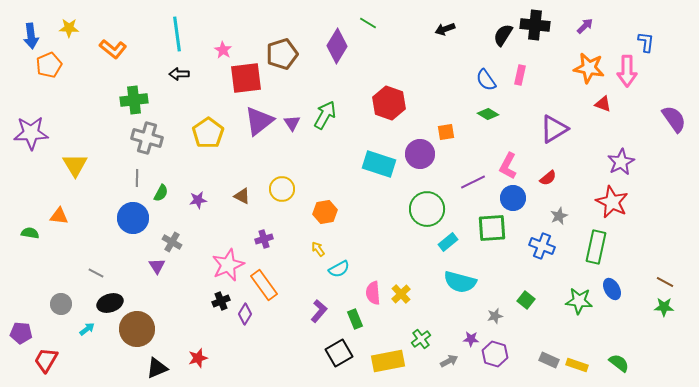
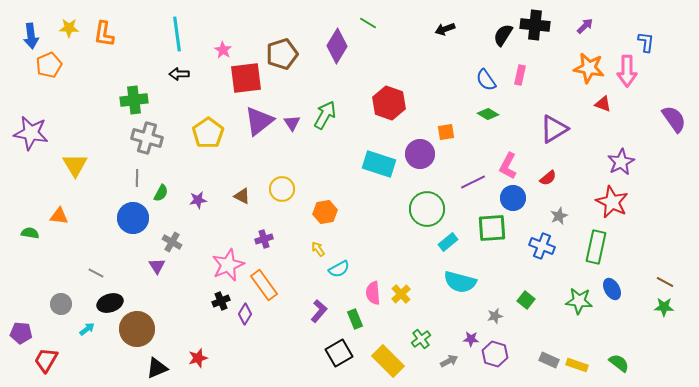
orange L-shape at (113, 49): moved 9 px left, 15 px up; rotated 60 degrees clockwise
purple star at (31, 133): rotated 12 degrees clockwise
yellow rectangle at (388, 361): rotated 56 degrees clockwise
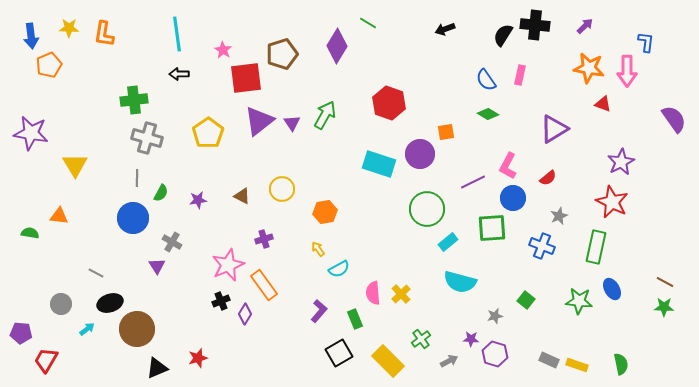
green semicircle at (619, 363): moved 2 px right, 1 px down; rotated 40 degrees clockwise
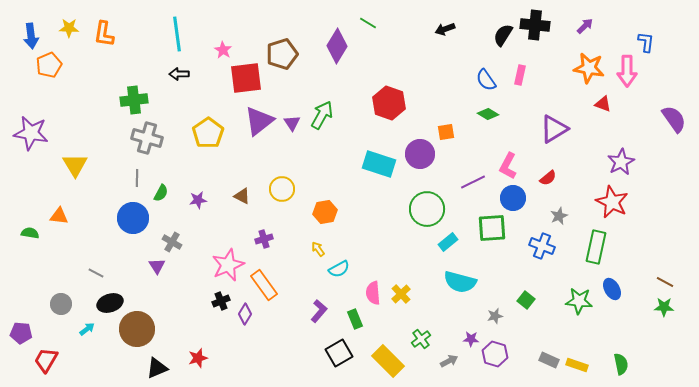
green arrow at (325, 115): moved 3 px left
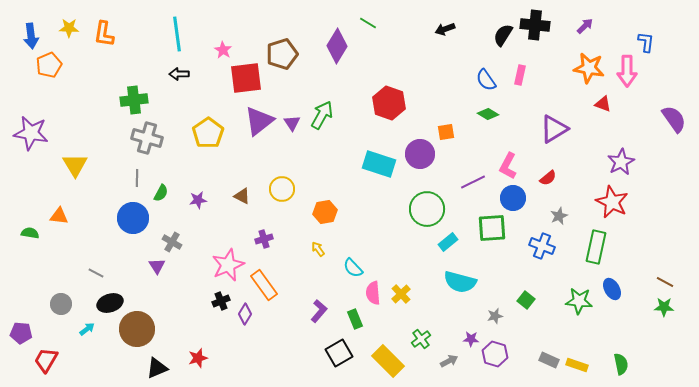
cyan semicircle at (339, 269): moved 14 px right, 1 px up; rotated 75 degrees clockwise
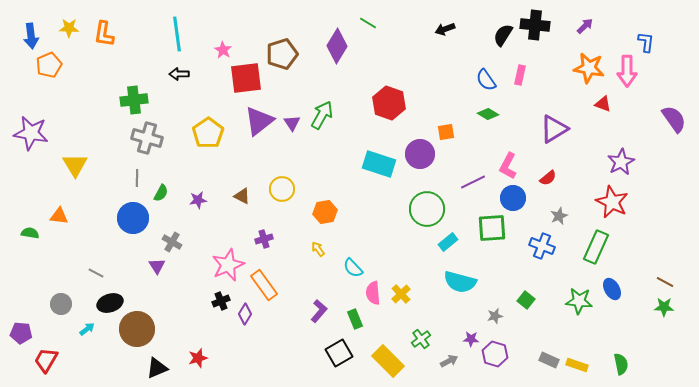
green rectangle at (596, 247): rotated 12 degrees clockwise
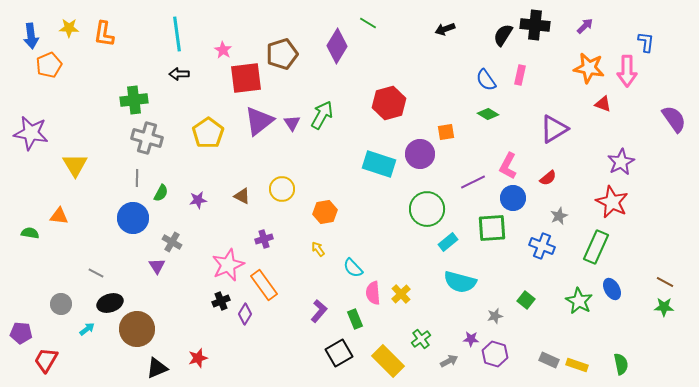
red hexagon at (389, 103): rotated 24 degrees clockwise
green star at (579, 301): rotated 24 degrees clockwise
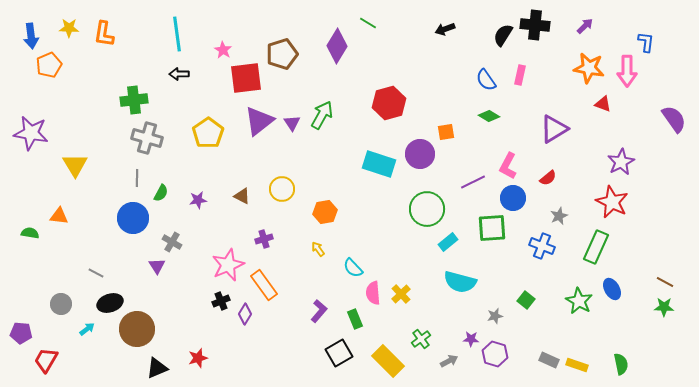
green diamond at (488, 114): moved 1 px right, 2 px down
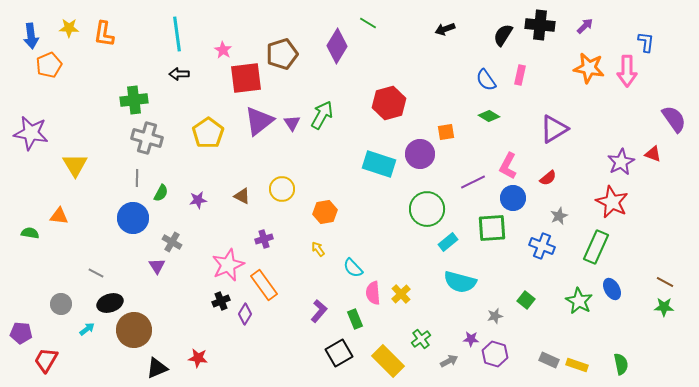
black cross at (535, 25): moved 5 px right
red triangle at (603, 104): moved 50 px right, 50 px down
brown circle at (137, 329): moved 3 px left, 1 px down
red star at (198, 358): rotated 24 degrees clockwise
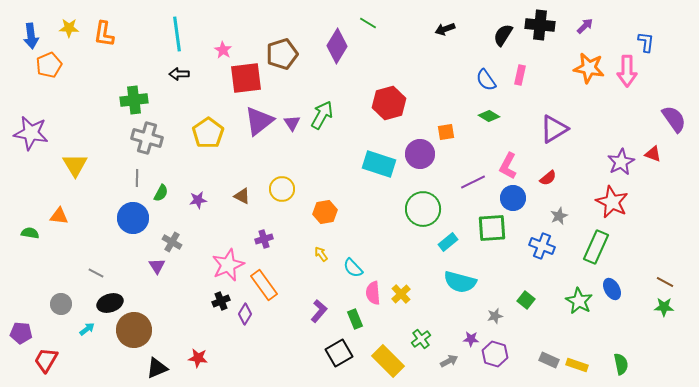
green circle at (427, 209): moved 4 px left
yellow arrow at (318, 249): moved 3 px right, 5 px down
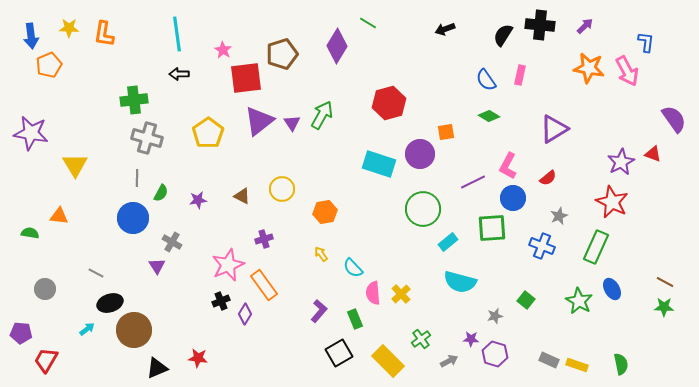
pink arrow at (627, 71): rotated 28 degrees counterclockwise
gray circle at (61, 304): moved 16 px left, 15 px up
